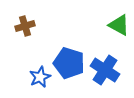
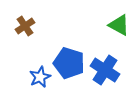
brown cross: rotated 18 degrees counterclockwise
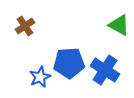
blue pentagon: rotated 20 degrees counterclockwise
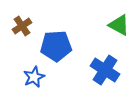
brown cross: moved 3 px left
blue pentagon: moved 13 px left, 17 px up
blue star: moved 6 px left
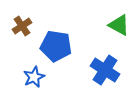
blue pentagon: rotated 12 degrees clockwise
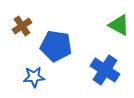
blue star: rotated 20 degrees clockwise
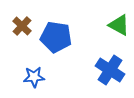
brown cross: rotated 12 degrees counterclockwise
blue pentagon: moved 9 px up
blue cross: moved 5 px right
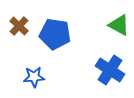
brown cross: moved 3 px left
blue pentagon: moved 1 px left, 3 px up
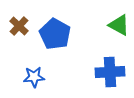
blue pentagon: rotated 20 degrees clockwise
blue cross: moved 2 px down; rotated 36 degrees counterclockwise
